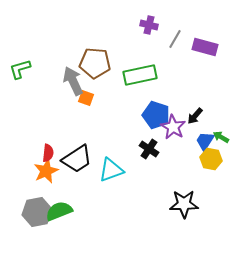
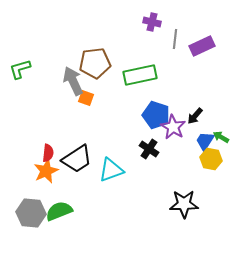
purple cross: moved 3 px right, 3 px up
gray line: rotated 24 degrees counterclockwise
purple rectangle: moved 3 px left, 1 px up; rotated 40 degrees counterclockwise
brown pentagon: rotated 12 degrees counterclockwise
gray hexagon: moved 6 px left, 1 px down; rotated 16 degrees clockwise
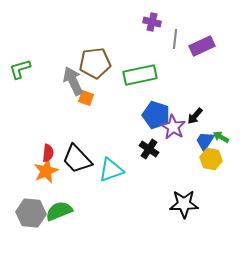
black trapezoid: rotated 80 degrees clockwise
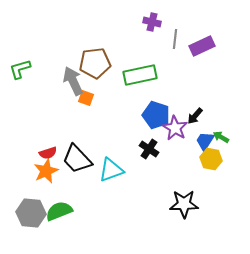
purple star: moved 2 px right, 1 px down
red semicircle: rotated 66 degrees clockwise
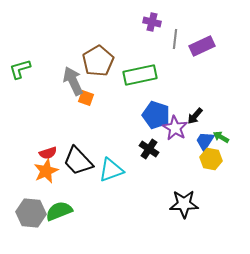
brown pentagon: moved 3 px right, 2 px up; rotated 24 degrees counterclockwise
black trapezoid: moved 1 px right, 2 px down
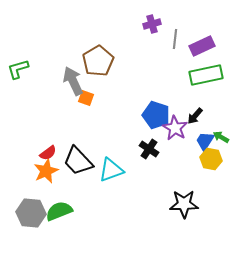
purple cross: moved 2 px down; rotated 30 degrees counterclockwise
green L-shape: moved 2 px left
green rectangle: moved 66 px right
red semicircle: rotated 18 degrees counterclockwise
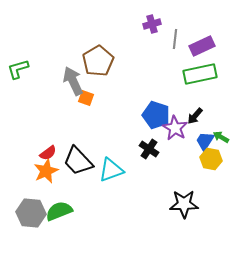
green rectangle: moved 6 px left, 1 px up
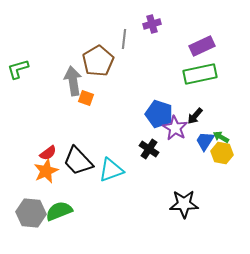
gray line: moved 51 px left
gray arrow: rotated 16 degrees clockwise
blue pentagon: moved 3 px right, 1 px up
yellow hexagon: moved 11 px right, 6 px up
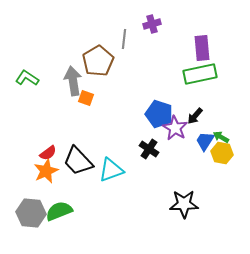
purple rectangle: moved 2 px down; rotated 70 degrees counterclockwise
green L-shape: moved 9 px right, 9 px down; rotated 50 degrees clockwise
